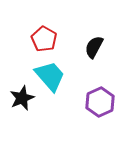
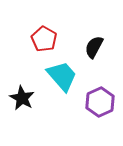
cyan trapezoid: moved 12 px right
black star: rotated 20 degrees counterclockwise
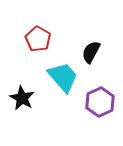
red pentagon: moved 6 px left
black semicircle: moved 3 px left, 5 px down
cyan trapezoid: moved 1 px right, 1 px down
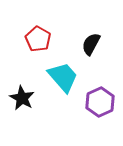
black semicircle: moved 8 px up
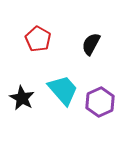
cyan trapezoid: moved 13 px down
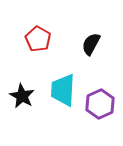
cyan trapezoid: rotated 136 degrees counterclockwise
black star: moved 2 px up
purple hexagon: moved 2 px down
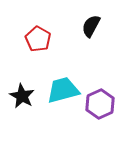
black semicircle: moved 18 px up
cyan trapezoid: rotated 72 degrees clockwise
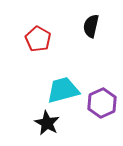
black semicircle: rotated 15 degrees counterclockwise
black star: moved 25 px right, 27 px down
purple hexagon: moved 2 px right, 1 px up
